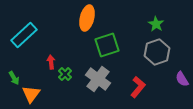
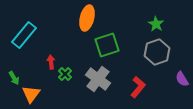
cyan rectangle: rotated 8 degrees counterclockwise
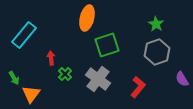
red arrow: moved 4 px up
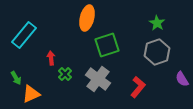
green star: moved 1 px right, 1 px up
green arrow: moved 2 px right
orange triangle: rotated 30 degrees clockwise
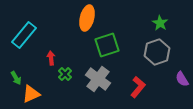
green star: moved 3 px right
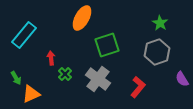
orange ellipse: moved 5 px left; rotated 15 degrees clockwise
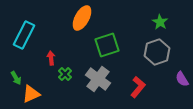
green star: moved 1 px up
cyan rectangle: rotated 12 degrees counterclockwise
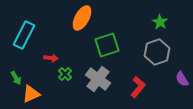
red arrow: rotated 104 degrees clockwise
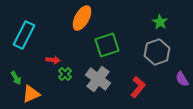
red arrow: moved 2 px right, 2 px down
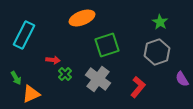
orange ellipse: rotated 40 degrees clockwise
